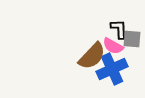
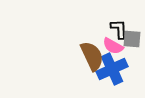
brown semicircle: rotated 68 degrees counterclockwise
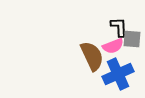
black L-shape: moved 2 px up
pink semicircle: rotated 50 degrees counterclockwise
blue cross: moved 6 px right, 5 px down
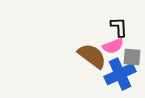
gray square: moved 18 px down
brown semicircle: rotated 28 degrees counterclockwise
blue cross: moved 2 px right
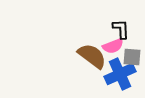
black L-shape: moved 2 px right, 2 px down
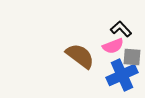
black L-shape: rotated 40 degrees counterclockwise
brown semicircle: moved 12 px left
blue cross: moved 2 px right, 1 px down
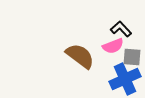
blue cross: moved 3 px right, 4 px down
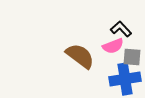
blue cross: rotated 16 degrees clockwise
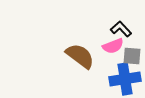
gray square: moved 1 px up
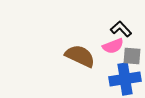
brown semicircle: rotated 12 degrees counterclockwise
